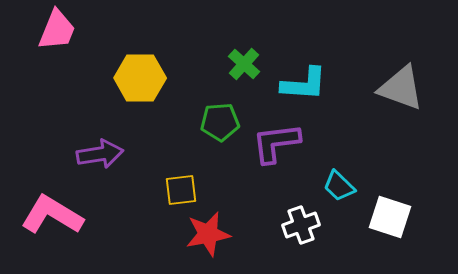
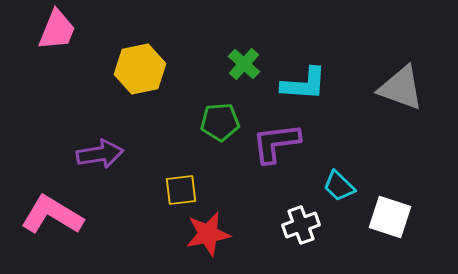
yellow hexagon: moved 9 px up; rotated 12 degrees counterclockwise
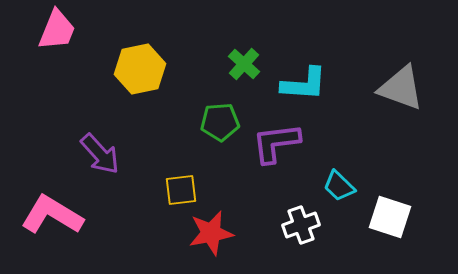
purple arrow: rotated 57 degrees clockwise
red star: moved 3 px right, 1 px up
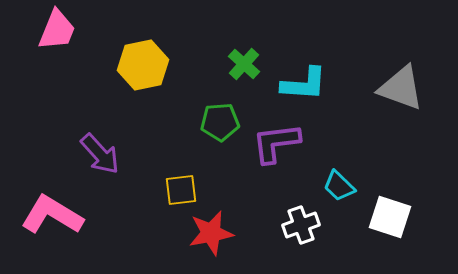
yellow hexagon: moved 3 px right, 4 px up
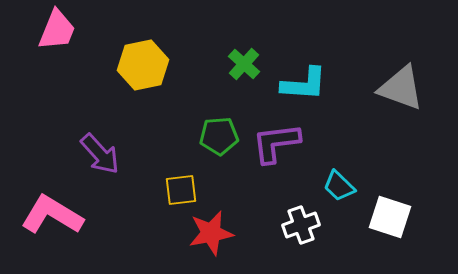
green pentagon: moved 1 px left, 14 px down
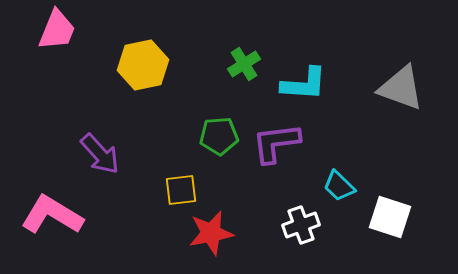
green cross: rotated 16 degrees clockwise
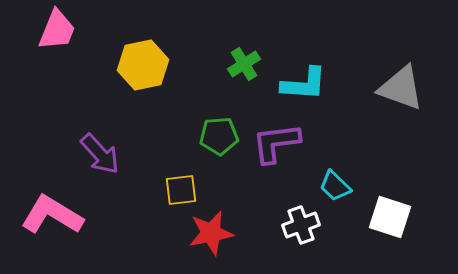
cyan trapezoid: moved 4 px left
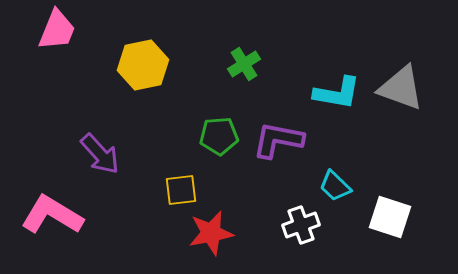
cyan L-shape: moved 33 px right, 9 px down; rotated 6 degrees clockwise
purple L-shape: moved 2 px right, 3 px up; rotated 18 degrees clockwise
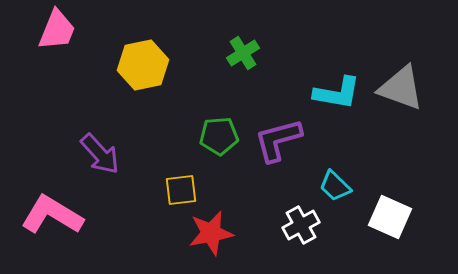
green cross: moved 1 px left, 11 px up
purple L-shape: rotated 26 degrees counterclockwise
white square: rotated 6 degrees clockwise
white cross: rotated 9 degrees counterclockwise
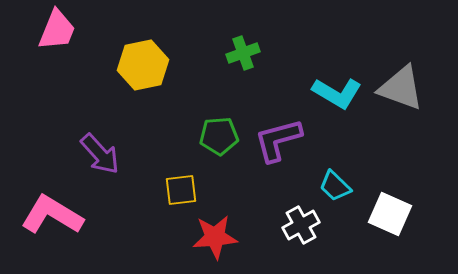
green cross: rotated 12 degrees clockwise
cyan L-shape: rotated 21 degrees clockwise
white square: moved 3 px up
red star: moved 4 px right, 4 px down; rotated 6 degrees clockwise
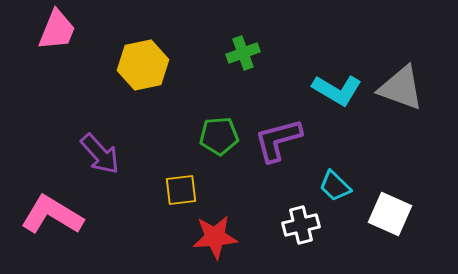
cyan L-shape: moved 3 px up
white cross: rotated 15 degrees clockwise
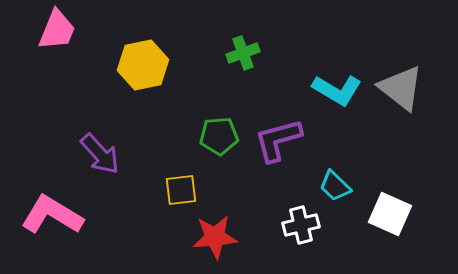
gray triangle: rotated 18 degrees clockwise
